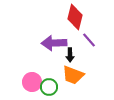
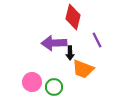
red diamond: moved 2 px left
purple line: moved 8 px right; rotated 14 degrees clockwise
black arrow: moved 2 px up
orange trapezoid: moved 10 px right, 6 px up
green circle: moved 5 px right
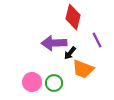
black arrow: rotated 40 degrees clockwise
green circle: moved 4 px up
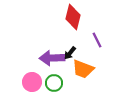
purple arrow: moved 2 px left, 15 px down
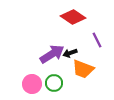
red diamond: rotated 70 degrees counterclockwise
black arrow: rotated 32 degrees clockwise
purple arrow: moved 4 px up; rotated 150 degrees clockwise
pink circle: moved 2 px down
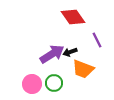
red diamond: rotated 20 degrees clockwise
black arrow: moved 1 px up
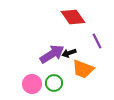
purple line: moved 1 px down
black arrow: moved 1 px left, 1 px down
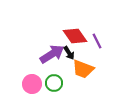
red diamond: moved 2 px right, 19 px down
black arrow: rotated 104 degrees counterclockwise
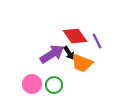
orange trapezoid: moved 1 px left, 6 px up
green circle: moved 2 px down
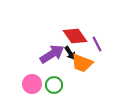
purple line: moved 3 px down
black arrow: moved 1 px right
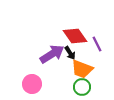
orange trapezoid: moved 6 px down
green circle: moved 28 px right, 2 px down
